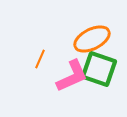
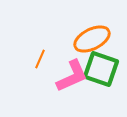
green square: moved 2 px right
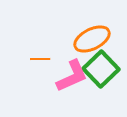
orange line: rotated 66 degrees clockwise
green square: rotated 27 degrees clockwise
